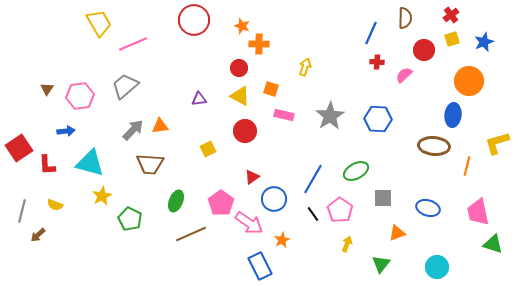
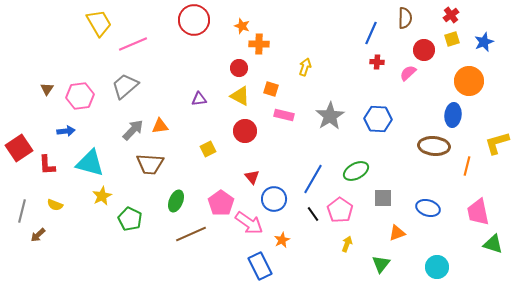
pink semicircle at (404, 75): moved 4 px right, 2 px up
red triangle at (252, 177): rotated 35 degrees counterclockwise
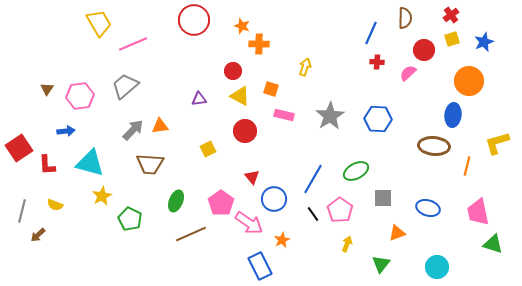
red circle at (239, 68): moved 6 px left, 3 px down
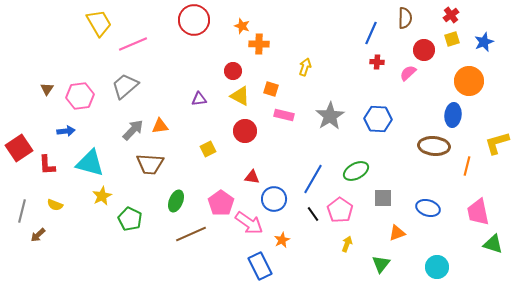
red triangle at (252, 177): rotated 42 degrees counterclockwise
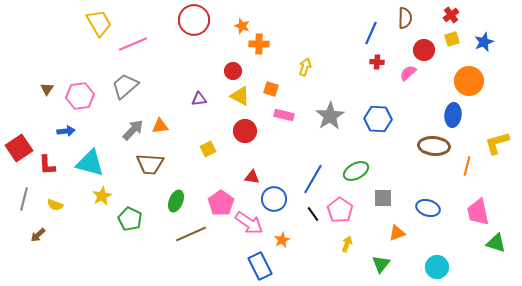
gray line at (22, 211): moved 2 px right, 12 px up
green triangle at (493, 244): moved 3 px right, 1 px up
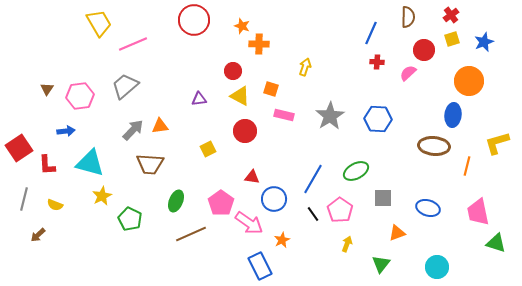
brown semicircle at (405, 18): moved 3 px right, 1 px up
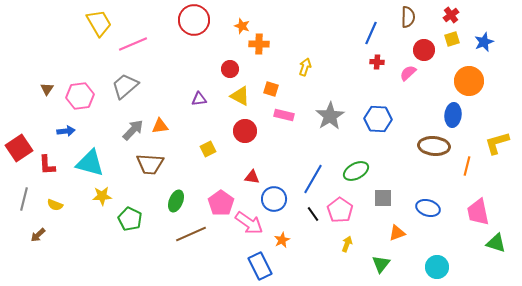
red circle at (233, 71): moved 3 px left, 2 px up
yellow star at (102, 196): rotated 24 degrees clockwise
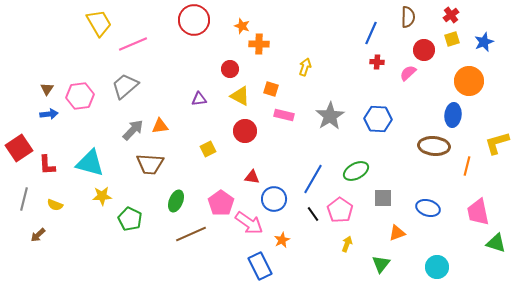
blue arrow at (66, 131): moved 17 px left, 17 px up
